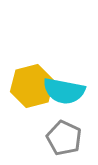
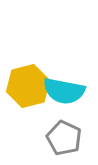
yellow hexagon: moved 4 px left
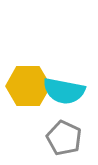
yellow hexagon: rotated 15 degrees clockwise
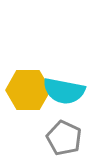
yellow hexagon: moved 4 px down
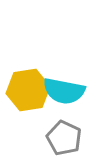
yellow hexagon: rotated 9 degrees counterclockwise
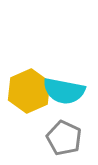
yellow hexagon: moved 1 px right, 1 px down; rotated 15 degrees counterclockwise
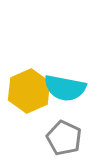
cyan semicircle: moved 1 px right, 3 px up
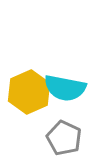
yellow hexagon: moved 1 px down
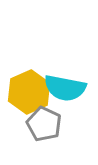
gray pentagon: moved 20 px left, 14 px up
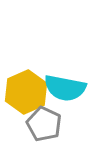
yellow hexagon: moved 3 px left
